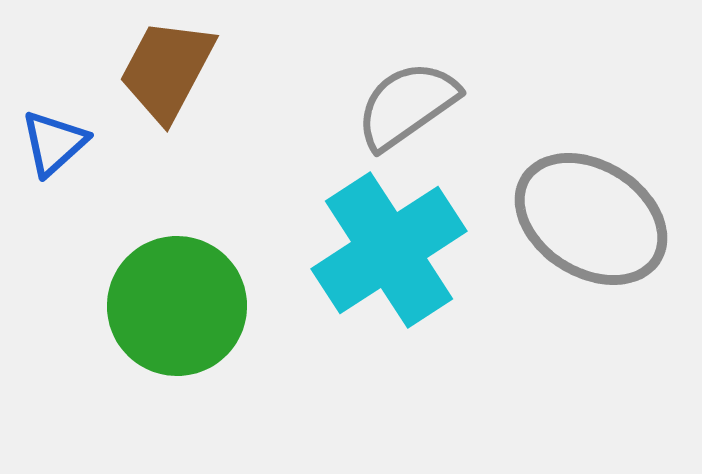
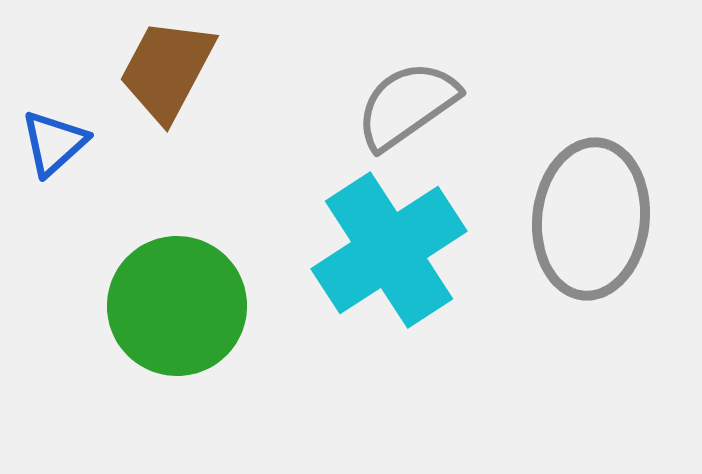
gray ellipse: rotated 64 degrees clockwise
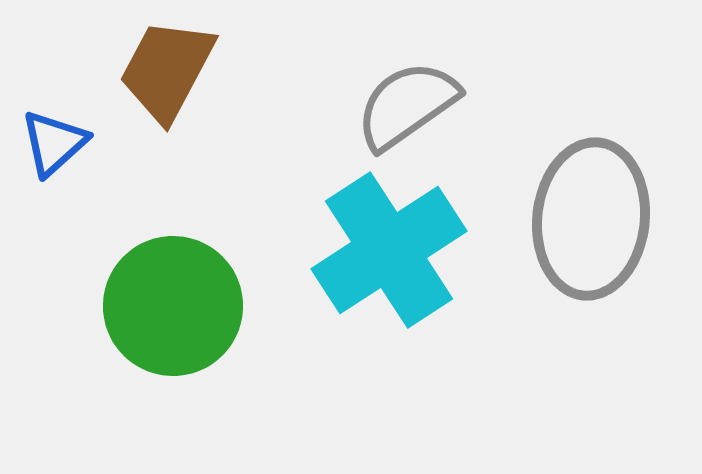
green circle: moved 4 px left
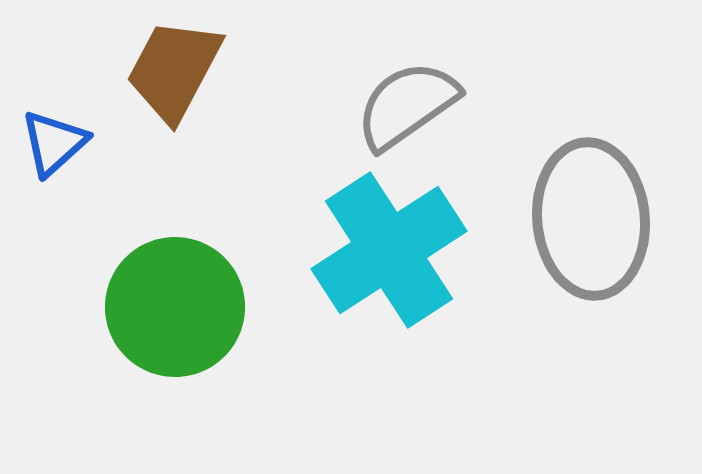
brown trapezoid: moved 7 px right
gray ellipse: rotated 11 degrees counterclockwise
green circle: moved 2 px right, 1 px down
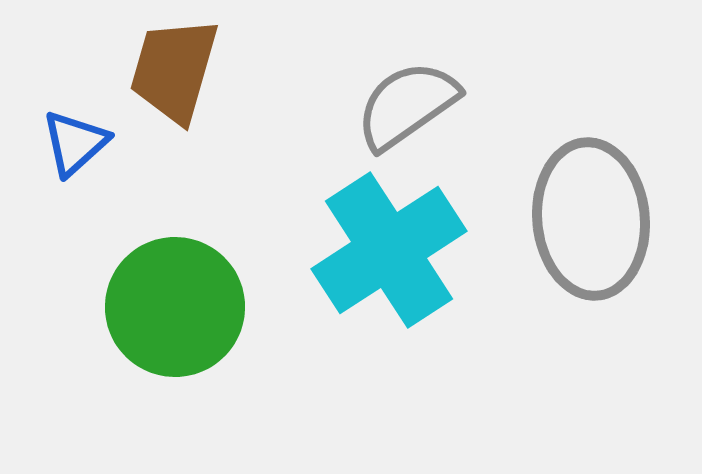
brown trapezoid: rotated 12 degrees counterclockwise
blue triangle: moved 21 px right
